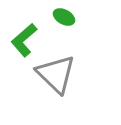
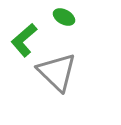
gray triangle: moved 1 px right, 2 px up
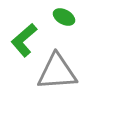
gray triangle: rotated 48 degrees counterclockwise
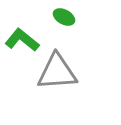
green L-shape: moved 2 px left; rotated 80 degrees clockwise
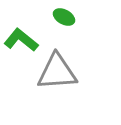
green L-shape: moved 1 px left
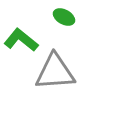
gray triangle: moved 2 px left
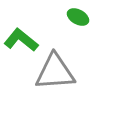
green ellipse: moved 14 px right
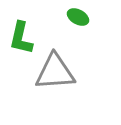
green L-shape: moved 2 px up; rotated 116 degrees counterclockwise
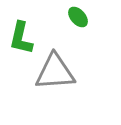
green ellipse: rotated 20 degrees clockwise
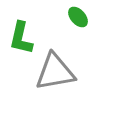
gray triangle: rotated 6 degrees counterclockwise
